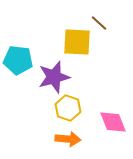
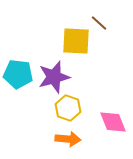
yellow square: moved 1 px left, 1 px up
cyan pentagon: moved 14 px down
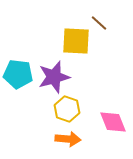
yellow hexagon: moved 1 px left, 1 px down
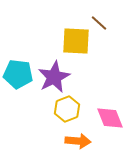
purple star: rotated 12 degrees counterclockwise
yellow hexagon: rotated 20 degrees clockwise
pink diamond: moved 3 px left, 4 px up
orange arrow: moved 10 px right, 2 px down
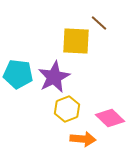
pink diamond: rotated 24 degrees counterclockwise
orange arrow: moved 5 px right, 2 px up
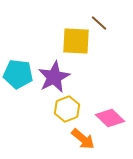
orange arrow: rotated 35 degrees clockwise
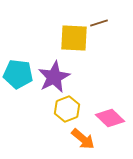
brown line: rotated 60 degrees counterclockwise
yellow square: moved 2 px left, 3 px up
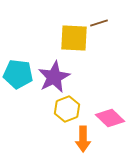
orange arrow: rotated 50 degrees clockwise
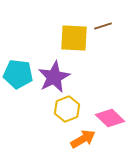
brown line: moved 4 px right, 3 px down
orange arrow: rotated 120 degrees counterclockwise
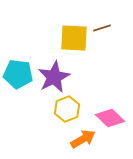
brown line: moved 1 px left, 2 px down
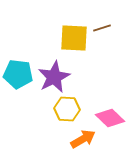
yellow hexagon: rotated 25 degrees clockwise
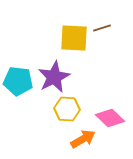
cyan pentagon: moved 7 px down
